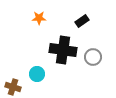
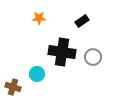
black cross: moved 1 px left, 2 px down
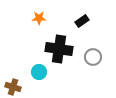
black cross: moved 3 px left, 3 px up
cyan circle: moved 2 px right, 2 px up
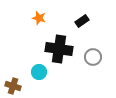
orange star: rotated 16 degrees clockwise
brown cross: moved 1 px up
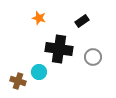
brown cross: moved 5 px right, 5 px up
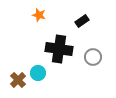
orange star: moved 3 px up
cyan circle: moved 1 px left, 1 px down
brown cross: moved 1 px up; rotated 28 degrees clockwise
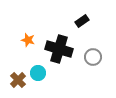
orange star: moved 11 px left, 25 px down
black cross: rotated 8 degrees clockwise
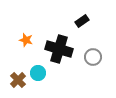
orange star: moved 2 px left
